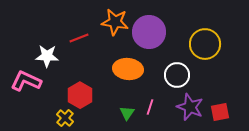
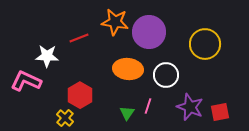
white circle: moved 11 px left
pink line: moved 2 px left, 1 px up
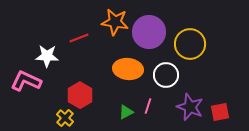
yellow circle: moved 15 px left
green triangle: moved 1 px left, 1 px up; rotated 28 degrees clockwise
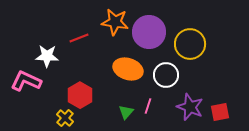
orange ellipse: rotated 12 degrees clockwise
green triangle: rotated 21 degrees counterclockwise
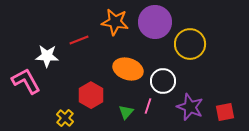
purple circle: moved 6 px right, 10 px up
red line: moved 2 px down
white circle: moved 3 px left, 6 px down
pink L-shape: rotated 36 degrees clockwise
red hexagon: moved 11 px right
red square: moved 5 px right
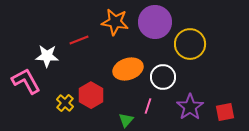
orange ellipse: rotated 36 degrees counterclockwise
white circle: moved 4 px up
purple star: rotated 16 degrees clockwise
green triangle: moved 8 px down
yellow cross: moved 15 px up
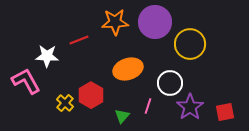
orange star: rotated 12 degrees counterclockwise
white circle: moved 7 px right, 6 px down
green triangle: moved 4 px left, 4 px up
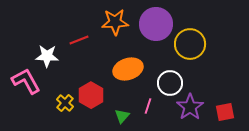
purple circle: moved 1 px right, 2 px down
